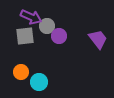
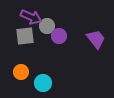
purple trapezoid: moved 2 px left
cyan circle: moved 4 px right, 1 px down
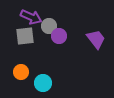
gray circle: moved 2 px right
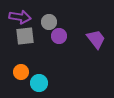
purple arrow: moved 11 px left; rotated 15 degrees counterclockwise
gray circle: moved 4 px up
cyan circle: moved 4 px left
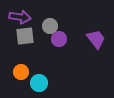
gray circle: moved 1 px right, 4 px down
purple circle: moved 3 px down
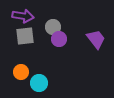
purple arrow: moved 3 px right, 1 px up
gray circle: moved 3 px right, 1 px down
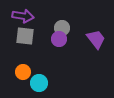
gray circle: moved 9 px right, 1 px down
gray square: rotated 12 degrees clockwise
orange circle: moved 2 px right
